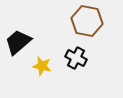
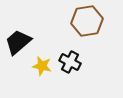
brown hexagon: rotated 20 degrees counterclockwise
black cross: moved 6 px left, 4 px down
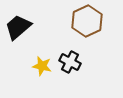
brown hexagon: rotated 16 degrees counterclockwise
black trapezoid: moved 15 px up
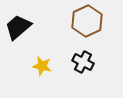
black cross: moved 13 px right
